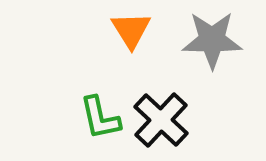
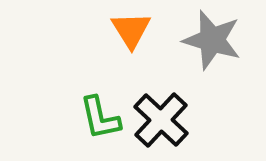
gray star: rotated 16 degrees clockwise
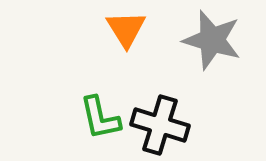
orange triangle: moved 5 px left, 1 px up
black cross: moved 1 px left, 5 px down; rotated 26 degrees counterclockwise
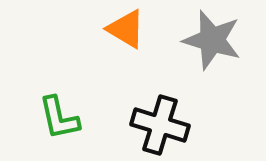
orange triangle: rotated 27 degrees counterclockwise
green L-shape: moved 41 px left
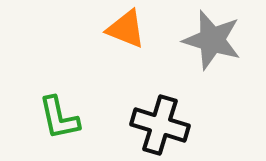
orange triangle: rotated 9 degrees counterclockwise
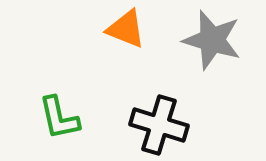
black cross: moved 1 px left
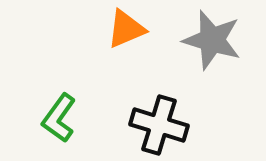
orange triangle: rotated 45 degrees counterclockwise
green L-shape: rotated 48 degrees clockwise
